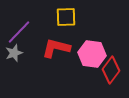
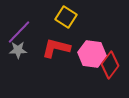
yellow square: rotated 35 degrees clockwise
gray star: moved 4 px right, 3 px up; rotated 18 degrees clockwise
red diamond: moved 1 px left, 5 px up
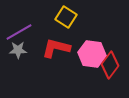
purple line: rotated 16 degrees clockwise
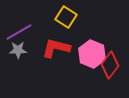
pink hexagon: rotated 16 degrees clockwise
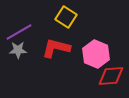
pink hexagon: moved 4 px right
red diamond: moved 1 px right, 11 px down; rotated 48 degrees clockwise
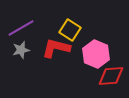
yellow square: moved 4 px right, 13 px down
purple line: moved 2 px right, 4 px up
gray star: moved 3 px right; rotated 12 degrees counterclockwise
